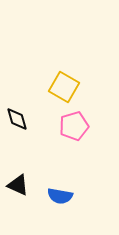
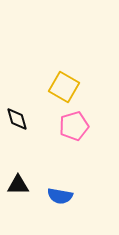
black triangle: rotated 25 degrees counterclockwise
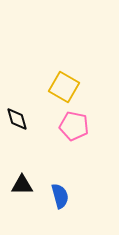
pink pentagon: rotated 28 degrees clockwise
black triangle: moved 4 px right
blue semicircle: rotated 115 degrees counterclockwise
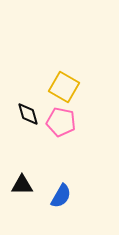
black diamond: moved 11 px right, 5 px up
pink pentagon: moved 13 px left, 4 px up
blue semicircle: moved 1 px right; rotated 45 degrees clockwise
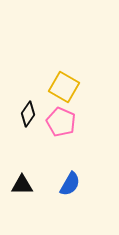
black diamond: rotated 50 degrees clockwise
pink pentagon: rotated 12 degrees clockwise
blue semicircle: moved 9 px right, 12 px up
